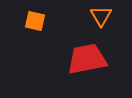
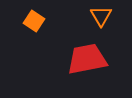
orange square: moved 1 px left; rotated 20 degrees clockwise
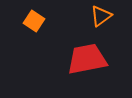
orange triangle: rotated 25 degrees clockwise
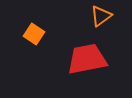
orange square: moved 13 px down
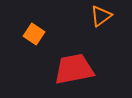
red trapezoid: moved 13 px left, 10 px down
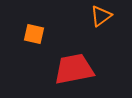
orange square: rotated 20 degrees counterclockwise
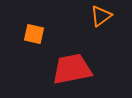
red trapezoid: moved 2 px left
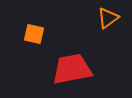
orange triangle: moved 7 px right, 2 px down
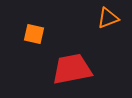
orange triangle: rotated 15 degrees clockwise
